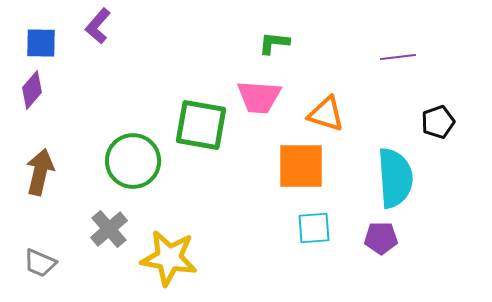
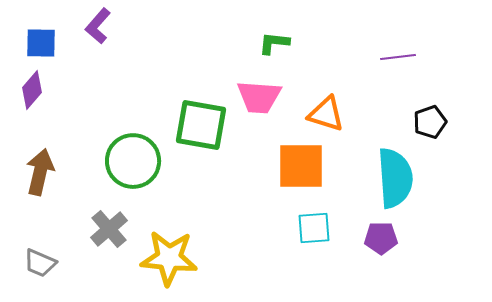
black pentagon: moved 8 px left
yellow star: rotated 4 degrees counterclockwise
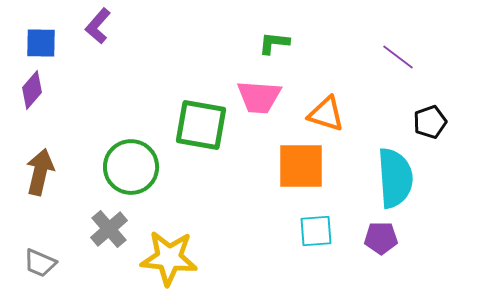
purple line: rotated 44 degrees clockwise
green circle: moved 2 px left, 6 px down
cyan square: moved 2 px right, 3 px down
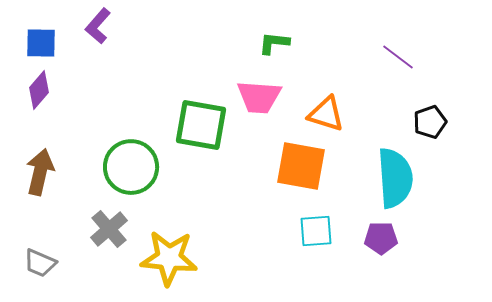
purple diamond: moved 7 px right
orange square: rotated 10 degrees clockwise
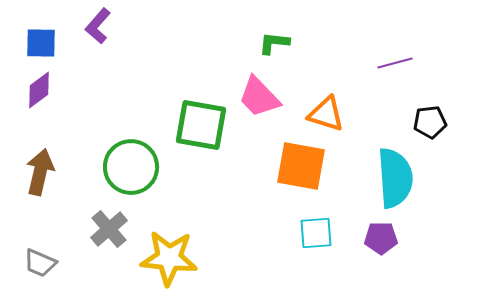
purple line: moved 3 px left, 6 px down; rotated 52 degrees counterclockwise
purple diamond: rotated 12 degrees clockwise
pink trapezoid: rotated 42 degrees clockwise
black pentagon: rotated 12 degrees clockwise
cyan square: moved 2 px down
